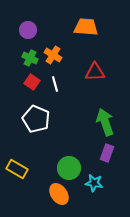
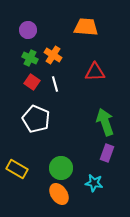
green circle: moved 8 px left
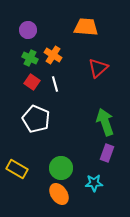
red triangle: moved 3 px right, 4 px up; rotated 40 degrees counterclockwise
cyan star: rotated 12 degrees counterclockwise
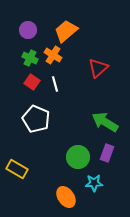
orange trapezoid: moved 20 px left, 4 px down; rotated 45 degrees counterclockwise
green arrow: rotated 40 degrees counterclockwise
green circle: moved 17 px right, 11 px up
orange ellipse: moved 7 px right, 3 px down
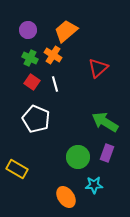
cyan star: moved 2 px down
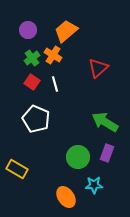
green cross: moved 2 px right; rotated 28 degrees clockwise
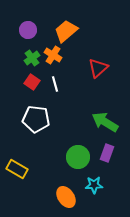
white pentagon: rotated 16 degrees counterclockwise
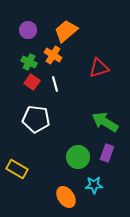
green cross: moved 3 px left, 4 px down; rotated 28 degrees counterclockwise
red triangle: moved 1 px right; rotated 25 degrees clockwise
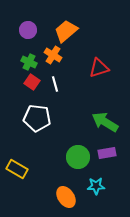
white pentagon: moved 1 px right, 1 px up
purple rectangle: rotated 60 degrees clockwise
cyan star: moved 2 px right, 1 px down
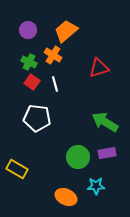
orange ellipse: rotated 30 degrees counterclockwise
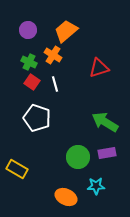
white pentagon: rotated 12 degrees clockwise
